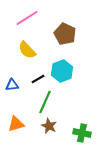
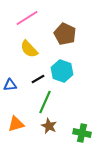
yellow semicircle: moved 2 px right, 1 px up
cyan hexagon: rotated 20 degrees counterclockwise
blue triangle: moved 2 px left
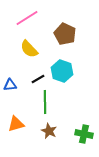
green line: rotated 25 degrees counterclockwise
brown star: moved 5 px down
green cross: moved 2 px right, 1 px down
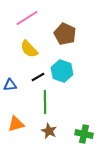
black line: moved 2 px up
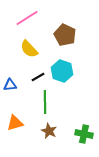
brown pentagon: moved 1 px down
orange triangle: moved 1 px left, 1 px up
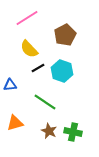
brown pentagon: rotated 20 degrees clockwise
black line: moved 9 px up
green line: rotated 55 degrees counterclockwise
green cross: moved 11 px left, 2 px up
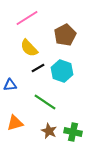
yellow semicircle: moved 1 px up
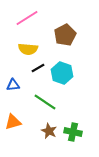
yellow semicircle: moved 1 px left, 1 px down; rotated 42 degrees counterclockwise
cyan hexagon: moved 2 px down
blue triangle: moved 3 px right
orange triangle: moved 2 px left, 1 px up
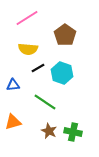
brown pentagon: rotated 10 degrees counterclockwise
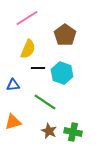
yellow semicircle: rotated 72 degrees counterclockwise
black line: rotated 32 degrees clockwise
